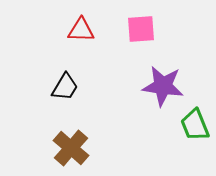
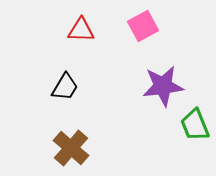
pink square: moved 2 px right, 3 px up; rotated 24 degrees counterclockwise
purple star: rotated 15 degrees counterclockwise
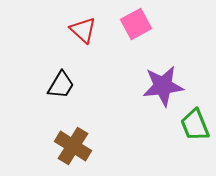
pink square: moved 7 px left, 2 px up
red triangle: moved 2 px right; rotated 40 degrees clockwise
black trapezoid: moved 4 px left, 2 px up
brown cross: moved 2 px right, 2 px up; rotated 9 degrees counterclockwise
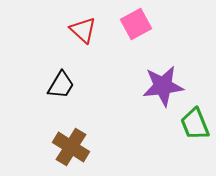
green trapezoid: moved 1 px up
brown cross: moved 2 px left, 1 px down
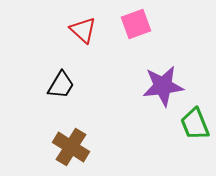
pink square: rotated 8 degrees clockwise
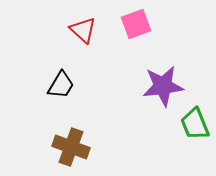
brown cross: rotated 12 degrees counterclockwise
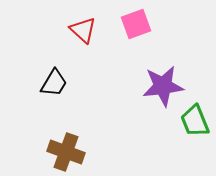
black trapezoid: moved 7 px left, 2 px up
green trapezoid: moved 3 px up
brown cross: moved 5 px left, 5 px down
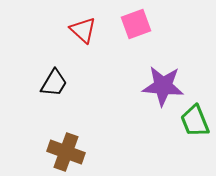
purple star: rotated 12 degrees clockwise
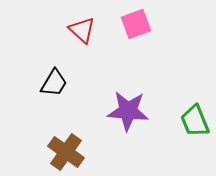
red triangle: moved 1 px left
purple star: moved 35 px left, 25 px down
brown cross: rotated 15 degrees clockwise
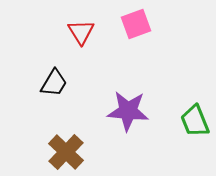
red triangle: moved 1 px left, 2 px down; rotated 16 degrees clockwise
brown cross: rotated 9 degrees clockwise
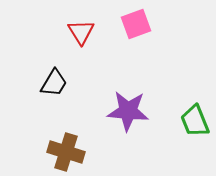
brown cross: rotated 27 degrees counterclockwise
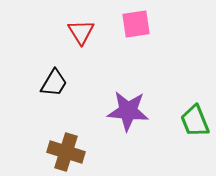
pink square: rotated 12 degrees clockwise
